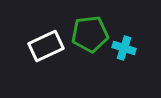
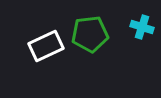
cyan cross: moved 18 px right, 21 px up
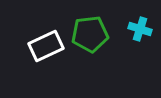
cyan cross: moved 2 px left, 2 px down
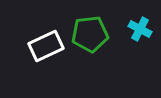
cyan cross: rotated 10 degrees clockwise
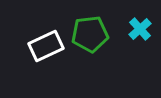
cyan cross: rotated 20 degrees clockwise
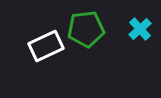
green pentagon: moved 4 px left, 5 px up
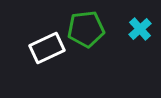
white rectangle: moved 1 px right, 2 px down
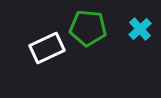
green pentagon: moved 2 px right, 1 px up; rotated 12 degrees clockwise
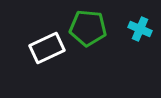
cyan cross: rotated 25 degrees counterclockwise
